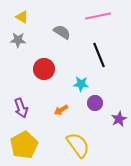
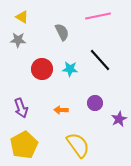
gray semicircle: rotated 30 degrees clockwise
black line: moved 1 px right, 5 px down; rotated 20 degrees counterclockwise
red circle: moved 2 px left
cyan star: moved 11 px left, 15 px up
orange arrow: rotated 32 degrees clockwise
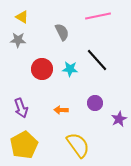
black line: moved 3 px left
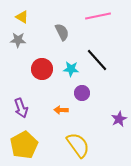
cyan star: moved 1 px right
purple circle: moved 13 px left, 10 px up
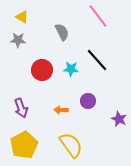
pink line: rotated 65 degrees clockwise
red circle: moved 1 px down
purple circle: moved 6 px right, 8 px down
purple star: rotated 21 degrees counterclockwise
yellow semicircle: moved 7 px left
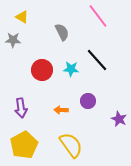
gray star: moved 5 px left
purple arrow: rotated 12 degrees clockwise
